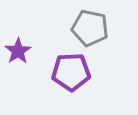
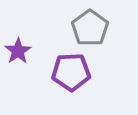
gray pentagon: rotated 24 degrees clockwise
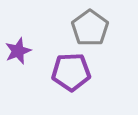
purple star: rotated 12 degrees clockwise
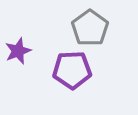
purple pentagon: moved 1 px right, 2 px up
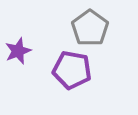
purple pentagon: rotated 12 degrees clockwise
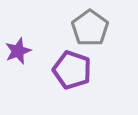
purple pentagon: rotated 9 degrees clockwise
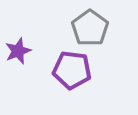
purple pentagon: rotated 12 degrees counterclockwise
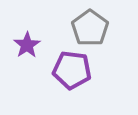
purple star: moved 9 px right, 6 px up; rotated 12 degrees counterclockwise
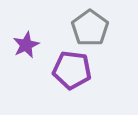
purple star: moved 1 px left; rotated 8 degrees clockwise
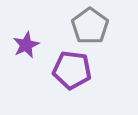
gray pentagon: moved 2 px up
